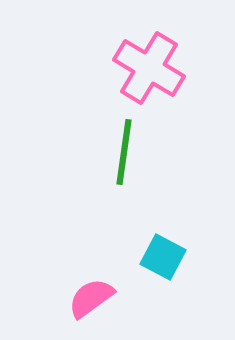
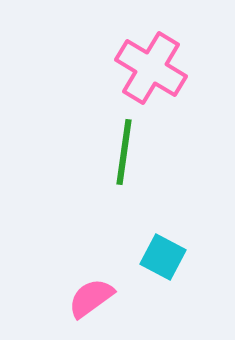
pink cross: moved 2 px right
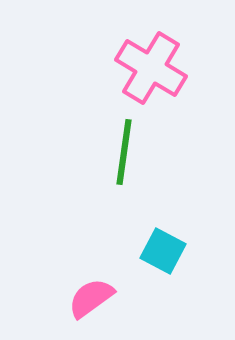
cyan square: moved 6 px up
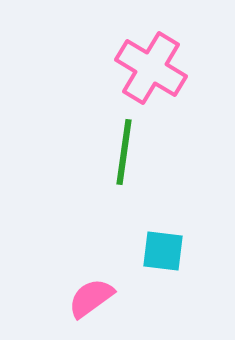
cyan square: rotated 21 degrees counterclockwise
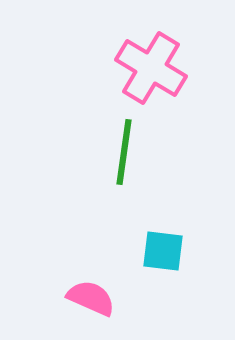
pink semicircle: rotated 60 degrees clockwise
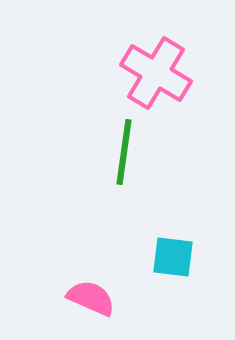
pink cross: moved 5 px right, 5 px down
cyan square: moved 10 px right, 6 px down
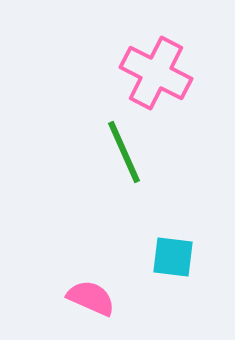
pink cross: rotated 4 degrees counterclockwise
green line: rotated 32 degrees counterclockwise
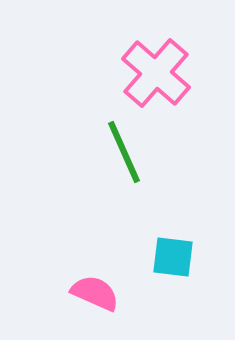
pink cross: rotated 14 degrees clockwise
pink semicircle: moved 4 px right, 5 px up
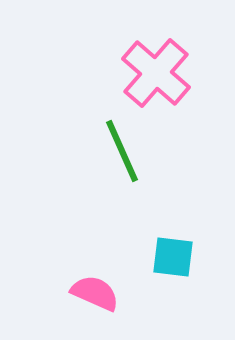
green line: moved 2 px left, 1 px up
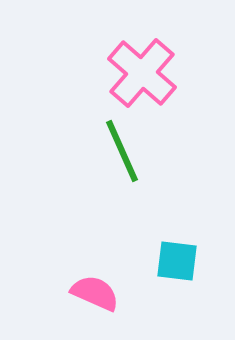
pink cross: moved 14 px left
cyan square: moved 4 px right, 4 px down
